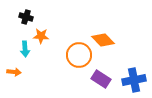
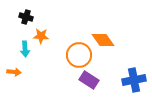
orange diamond: rotated 10 degrees clockwise
purple rectangle: moved 12 px left, 1 px down
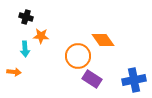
orange circle: moved 1 px left, 1 px down
purple rectangle: moved 3 px right, 1 px up
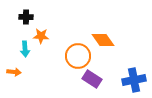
black cross: rotated 16 degrees counterclockwise
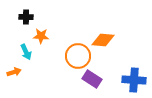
orange diamond: rotated 50 degrees counterclockwise
cyan arrow: moved 1 px right, 3 px down; rotated 21 degrees counterclockwise
orange arrow: rotated 24 degrees counterclockwise
blue cross: rotated 15 degrees clockwise
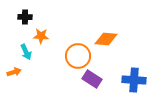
black cross: moved 1 px left
orange diamond: moved 3 px right, 1 px up
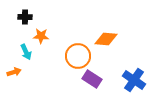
blue cross: rotated 30 degrees clockwise
